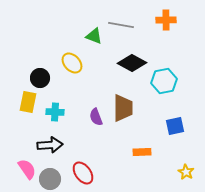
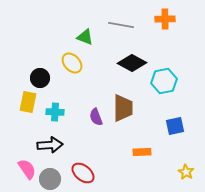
orange cross: moved 1 px left, 1 px up
green triangle: moved 9 px left, 1 px down
red ellipse: rotated 15 degrees counterclockwise
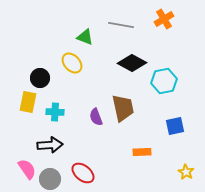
orange cross: moved 1 px left; rotated 30 degrees counterclockwise
brown trapezoid: rotated 12 degrees counterclockwise
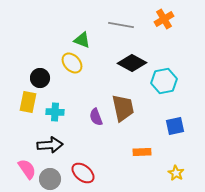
green triangle: moved 3 px left, 3 px down
yellow star: moved 10 px left, 1 px down
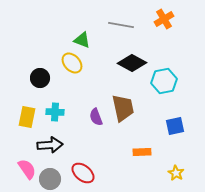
yellow rectangle: moved 1 px left, 15 px down
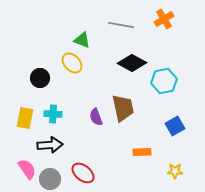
cyan cross: moved 2 px left, 2 px down
yellow rectangle: moved 2 px left, 1 px down
blue square: rotated 18 degrees counterclockwise
yellow star: moved 1 px left, 2 px up; rotated 28 degrees counterclockwise
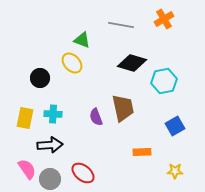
black diamond: rotated 12 degrees counterclockwise
